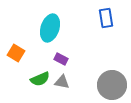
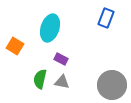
blue rectangle: rotated 30 degrees clockwise
orange square: moved 1 px left, 7 px up
green semicircle: rotated 126 degrees clockwise
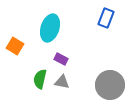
gray circle: moved 2 px left
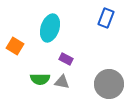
purple rectangle: moved 5 px right
green semicircle: rotated 102 degrees counterclockwise
gray circle: moved 1 px left, 1 px up
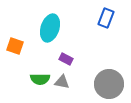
orange square: rotated 12 degrees counterclockwise
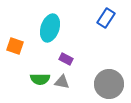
blue rectangle: rotated 12 degrees clockwise
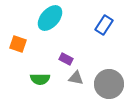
blue rectangle: moved 2 px left, 7 px down
cyan ellipse: moved 10 px up; rotated 24 degrees clockwise
orange square: moved 3 px right, 2 px up
gray triangle: moved 14 px right, 4 px up
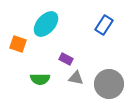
cyan ellipse: moved 4 px left, 6 px down
